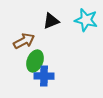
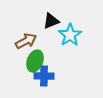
cyan star: moved 16 px left, 15 px down; rotated 25 degrees clockwise
brown arrow: moved 2 px right
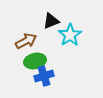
green ellipse: rotated 55 degrees clockwise
blue cross: rotated 18 degrees counterclockwise
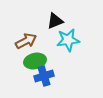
black triangle: moved 4 px right
cyan star: moved 2 px left, 5 px down; rotated 25 degrees clockwise
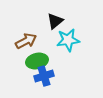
black triangle: rotated 18 degrees counterclockwise
green ellipse: moved 2 px right
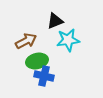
black triangle: rotated 18 degrees clockwise
blue cross: rotated 30 degrees clockwise
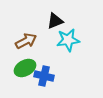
green ellipse: moved 12 px left, 7 px down; rotated 15 degrees counterclockwise
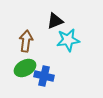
brown arrow: rotated 55 degrees counterclockwise
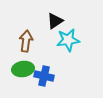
black triangle: rotated 12 degrees counterclockwise
green ellipse: moved 2 px left, 1 px down; rotated 20 degrees clockwise
